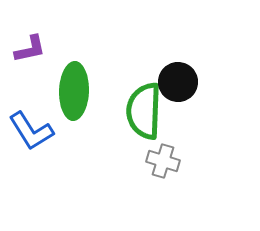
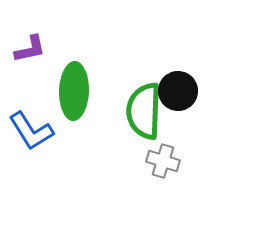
black circle: moved 9 px down
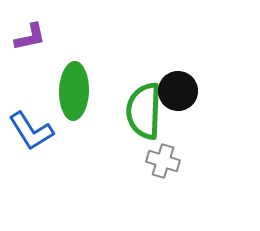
purple L-shape: moved 12 px up
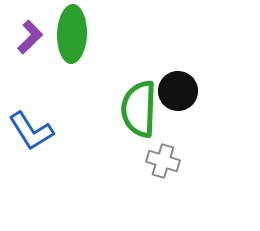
purple L-shape: rotated 32 degrees counterclockwise
green ellipse: moved 2 px left, 57 px up
green semicircle: moved 5 px left, 2 px up
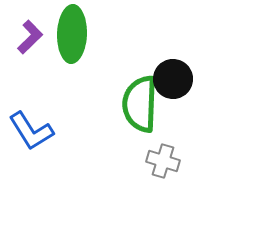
black circle: moved 5 px left, 12 px up
green semicircle: moved 1 px right, 5 px up
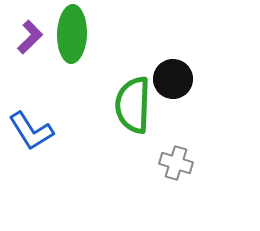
green semicircle: moved 7 px left, 1 px down
gray cross: moved 13 px right, 2 px down
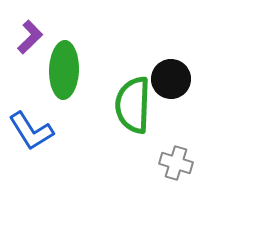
green ellipse: moved 8 px left, 36 px down
black circle: moved 2 px left
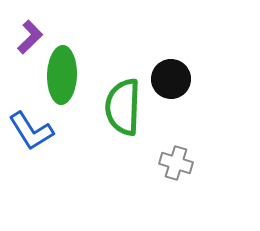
green ellipse: moved 2 px left, 5 px down
green semicircle: moved 10 px left, 2 px down
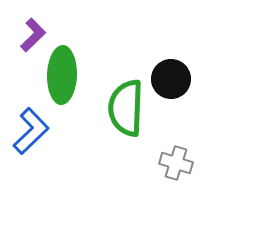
purple L-shape: moved 3 px right, 2 px up
green semicircle: moved 3 px right, 1 px down
blue L-shape: rotated 102 degrees counterclockwise
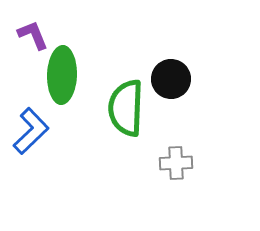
purple L-shape: rotated 68 degrees counterclockwise
gray cross: rotated 20 degrees counterclockwise
